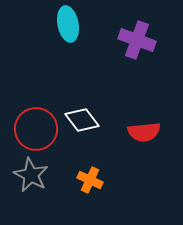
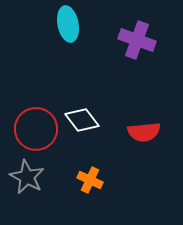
gray star: moved 4 px left, 2 px down
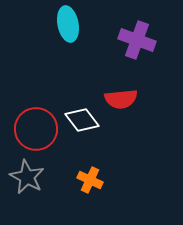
red semicircle: moved 23 px left, 33 px up
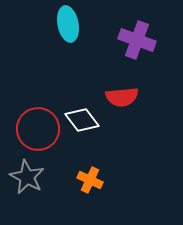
red semicircle: moved 1 px right, 2 px up
red circle: moved 2 px right
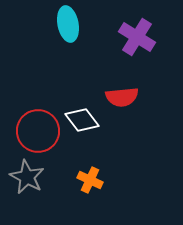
purple cross: moved 3 px up; rotated 12 degrees clockwise
red circle: moved 2 px down
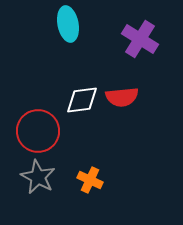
purple cross: moved 3 px right, 2 px down
white diamond: moved 20 px up; rotated 60 degrees counterclockwise
gray star: moved 11 px right
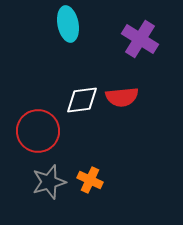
gray star: moved 11 px right, 5 px down; rotated 28 degrees clockwise
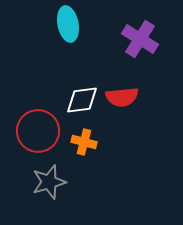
orange cross: moved 6 px left, 38 px up; rotated 10 degrees counterclockwise
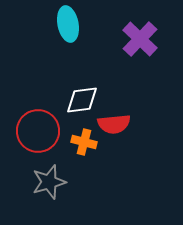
purple cross: rotated 12 degrees clockwise
red semicircle: moved 8 px left, 27 px down
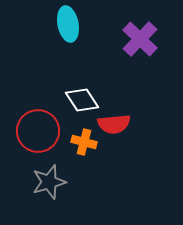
white diamond: rotated 64 degrees clockwise
